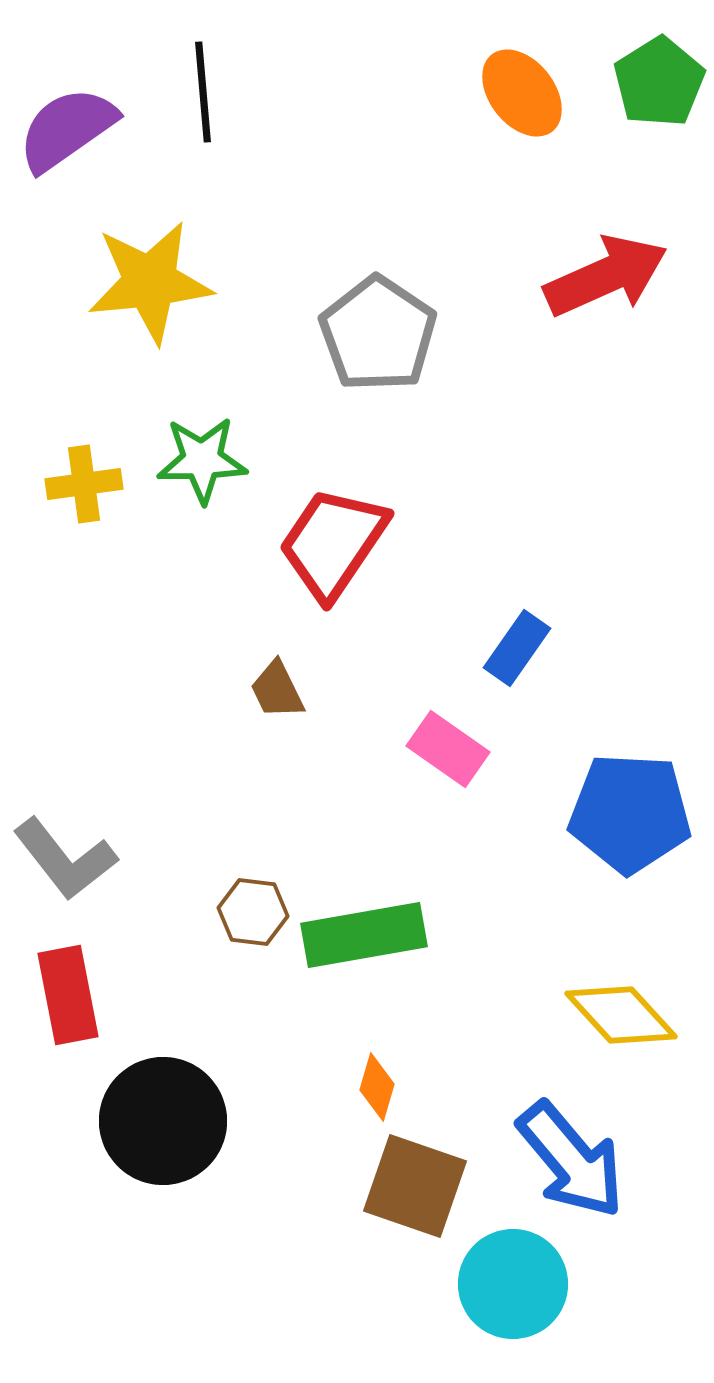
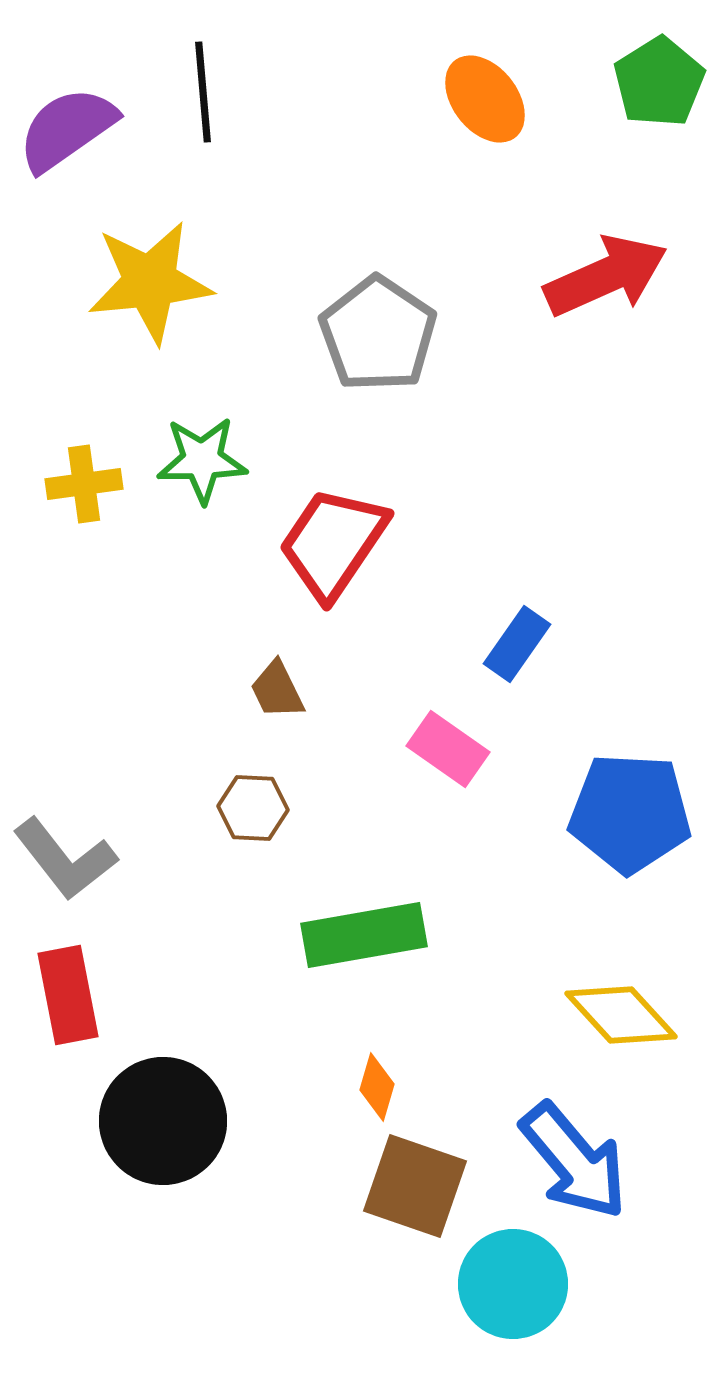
orange ellipse: moved 37 px left, 6 px down
blue rectangle: moved 4 px up
brown hexagon: moved 104 px up; rotated 4 degrees counterclockwise
blue arrow: moved 3 px right, 1 px down
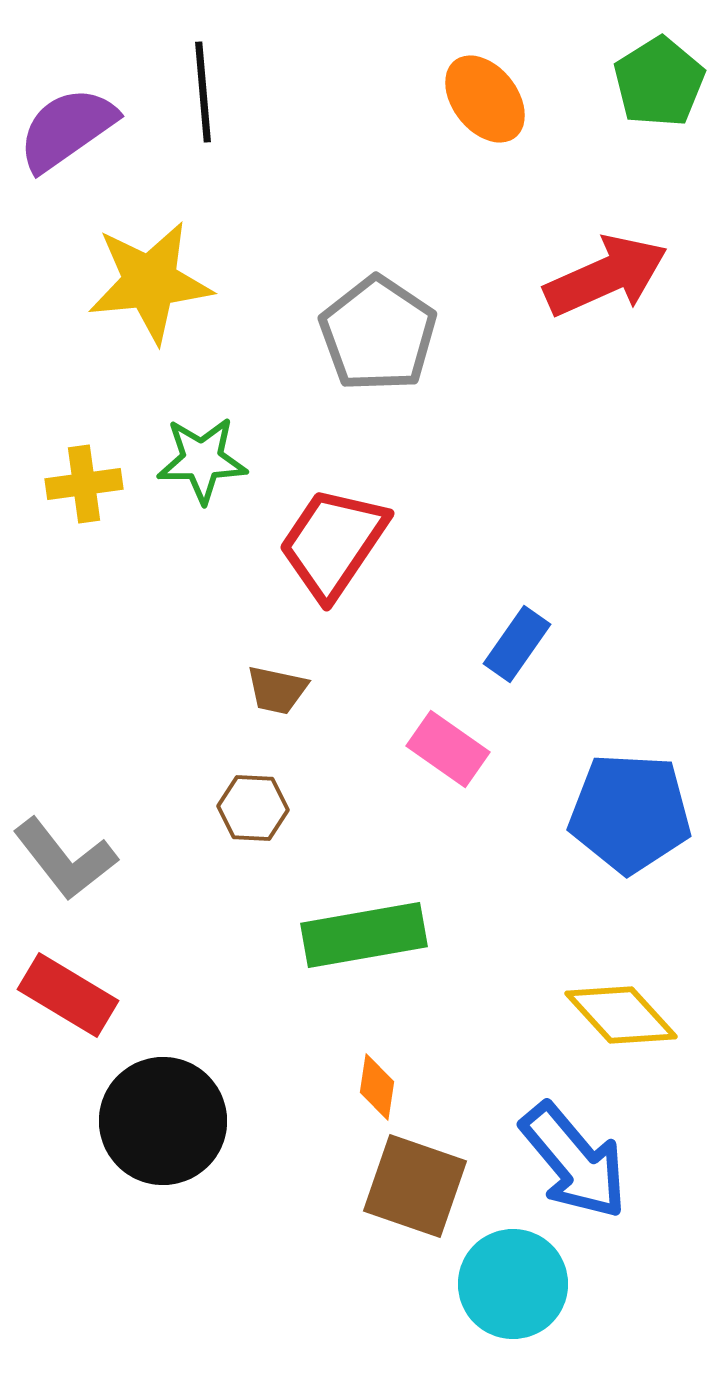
brown trapezoid: rotated 52 degrees counterclockwise
red rectangle: rotated 48 degrees counterclockwise
orange diamond: rotated 8 degrees counterclockwise
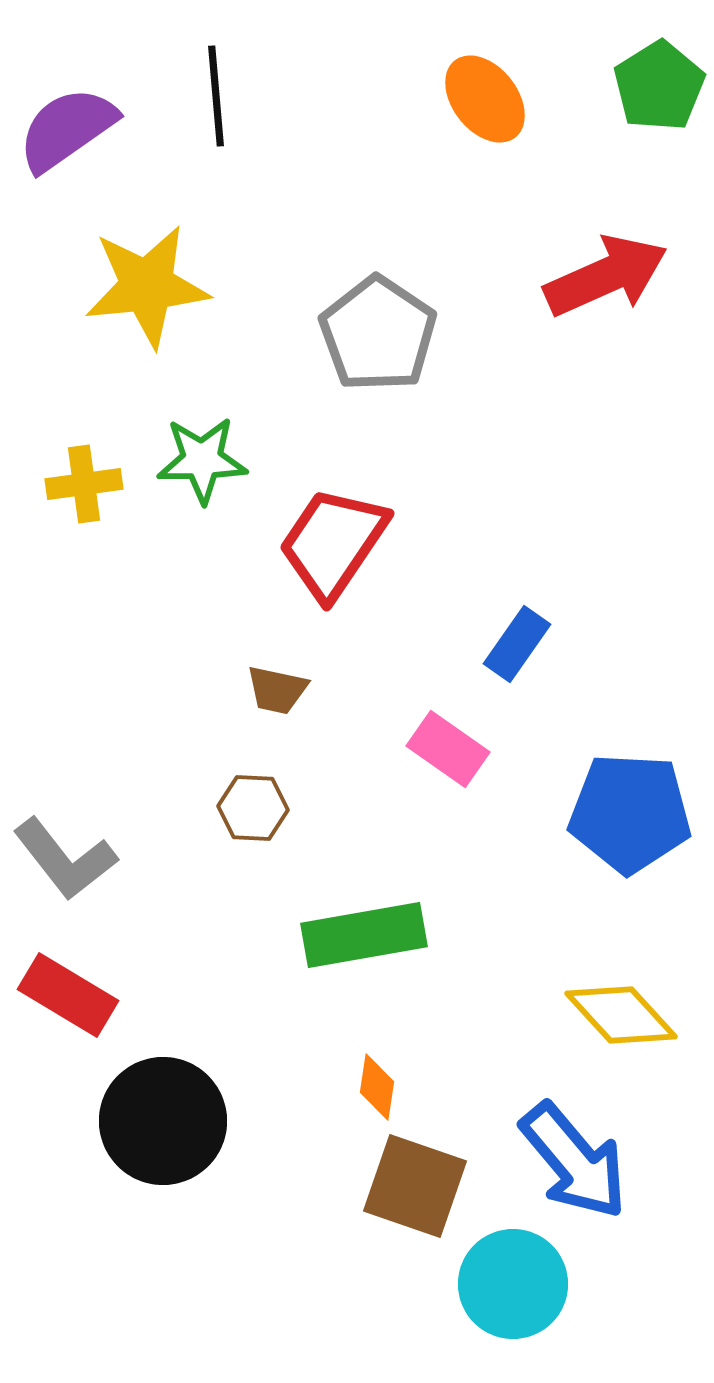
green pentagon: moved 4 px down
black line: moved 13 px right, 4 px down
yellow star: moved 3 px left, 4 px down
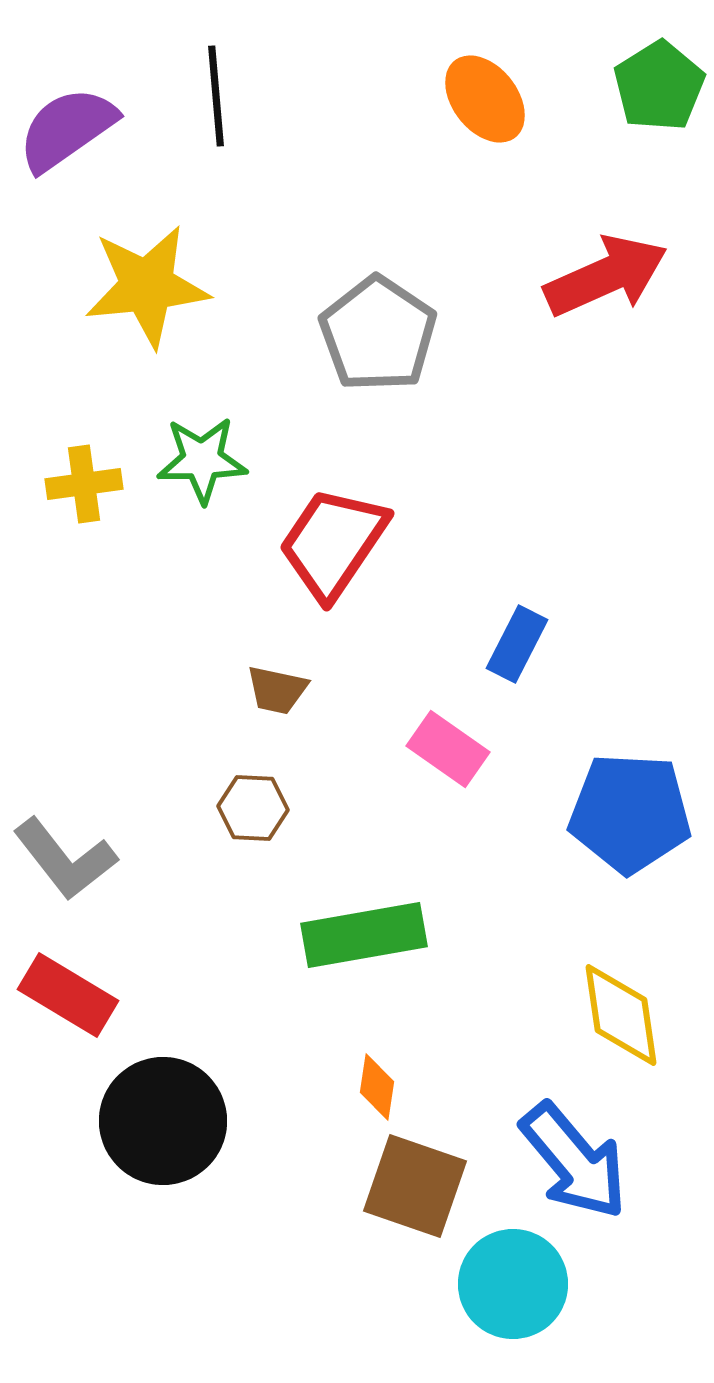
blue rectangle: rotated 8 degrees counterclockwise
yellow diamond: rotated 34 degrees clockwise
